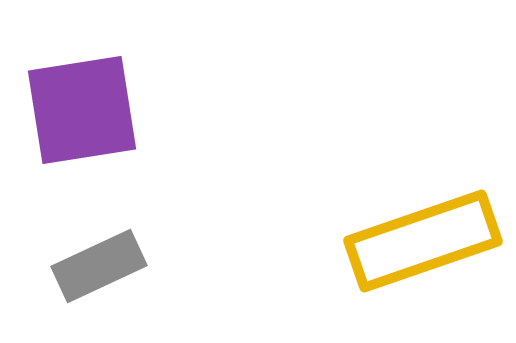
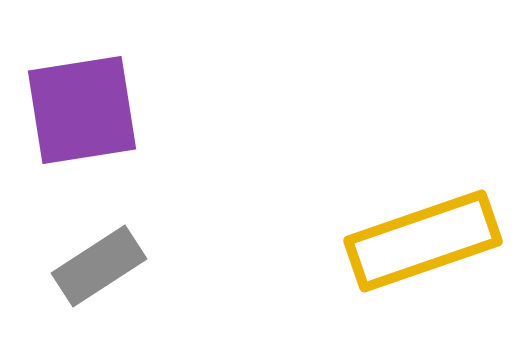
gray rectangle: rotated 8 degrees counterclockwise
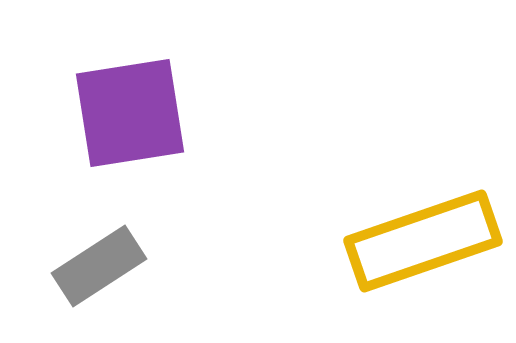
purple square: moved 48 px right, 3 px down
